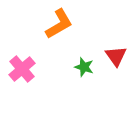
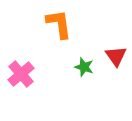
orange L-shape: rotated 68 degrees counterclockwise
pink cross: moved 1 px left, 5 px down
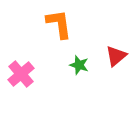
red triangle: rotated 25 degrees clockwise
green star: moved 5 px left, 2 px up
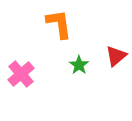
green star: rotated 18 degrees clockwise
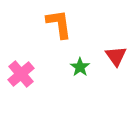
red triangle: rotated 25 degrees counterclockwise
green star: moved 1 px right, 2 px down
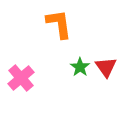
red triangle: moved 10 px left, 11 px down
pink cross: moved 4 px down
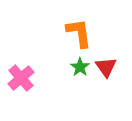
orange L-shape: moved 20 px right, 9 px down
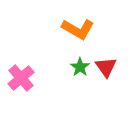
orange L-shape: moved 1 px left, 4 px up; rotated 128 degrees clockwise
